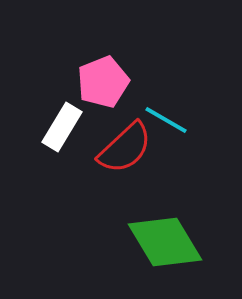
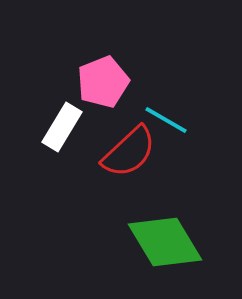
red semicircle: moved 4 px right, 4 px down
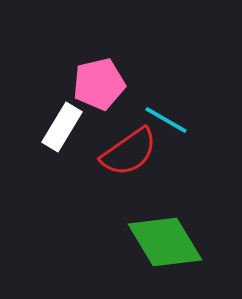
pink pentagon: moved 4 px left, 2 px down; rotated 9 degrees clockwise
red semicircle: rotated 8 degrees clockwise
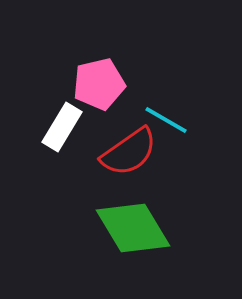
green diamond: moved 32 px left, 14 px up
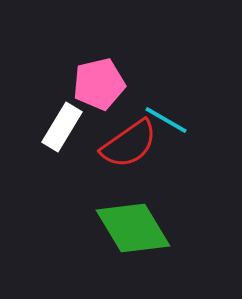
red semicircle: moved 8 px up
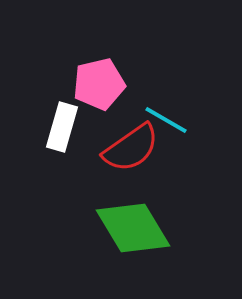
white rectangle: rotated 15 degrees counterclockwise
red semicircle: moved 2 px right, 4 px down
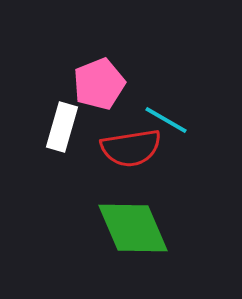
pink pentagon: rotated 9 degrees counterclockwise
red semicircle: rotated 26 degrees clockwise
green diamond: rotated 8 degrees clockwise
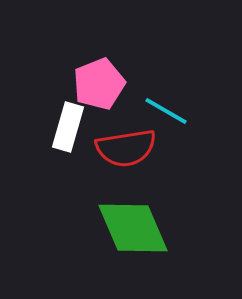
cyan line: moved 9 px up
white rectangle: moved 6 px right
red semicircle: moved 5 px left
